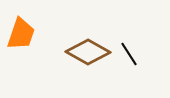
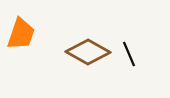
black line: rotated 10 degrees clockwise
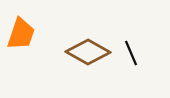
black line: moved 2 px right, 1 px up
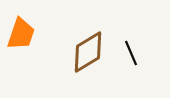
brown diamond: rotated 60 degrees counterclockwise
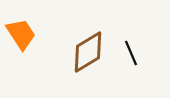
orange trapezoid: rotated 52 degrees counterclockwise
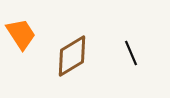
brown diamond: moved 16 px left, 4 px down
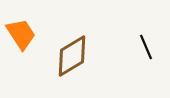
black line: moved 15 px right, 6 px up
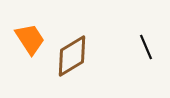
orange trapezoid: moved 9 px right, 5 px down
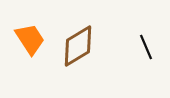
brown diamond: moved 6 px right, 10 px up
